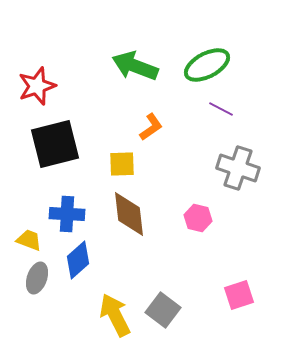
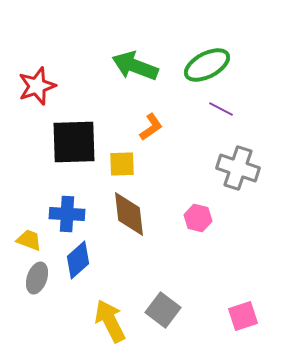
black square: moved 19 px right, 2 px up; rotated 12 degrees clockwise
pink square: moved 4 px right, 21 px down
yellow arrow: moved 5 px left, 6 px down
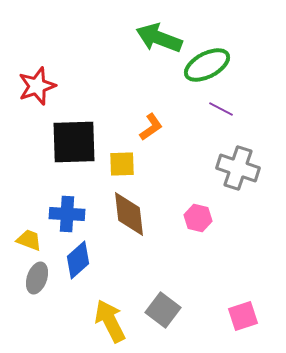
green arrow: moved 24 px right, 28 px up
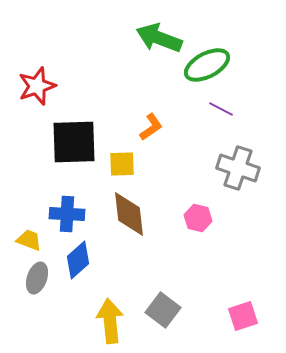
yellow arrow: rotated 21 degrees clockwise
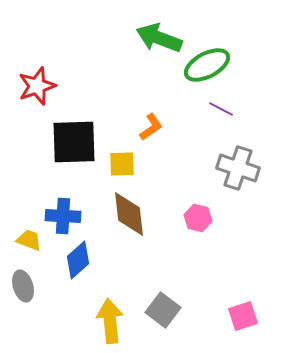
blue cross: moved 4 px left, 2 px down
gray ellipse: moved 14 px left, 8 px down; rotated 36 degrees counterclockwise
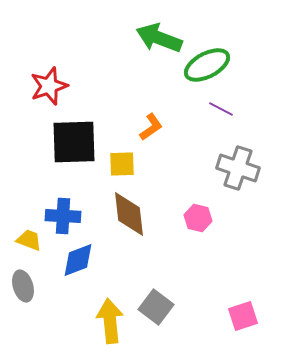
red star: moved 12 px right
blue diamond: rotated 21 degrees clockwise
gray square: moved 7 px left, 3 px up
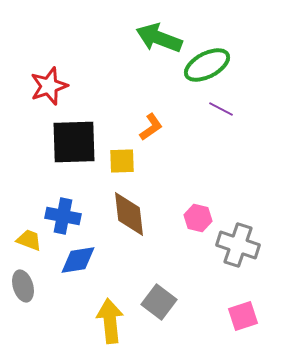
yellow square: moved 3 px up
gray cross: moved 77 px down
blue cross: rotated 8 degrees clockwise
blue diamond: rotated 12 degrees clockwise
gray square: moved 3 px right, 5 px up
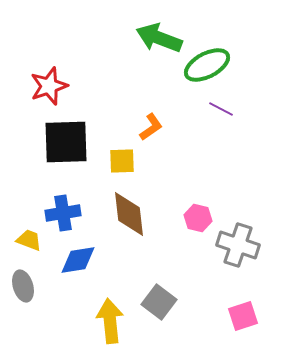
black square: moved 8 px left
blue cross: moved 3 px up; rotated 20 degrees counterclockwise
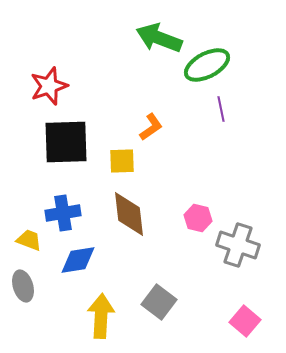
purple line: rotated 50 degrees clockwise
pink square: moved 2 px right, 5 px down; rotated 32 degrees counterclockwise
yellow arrow: moved 9 px left, 5 px up; rotated 9 degrees clockwise
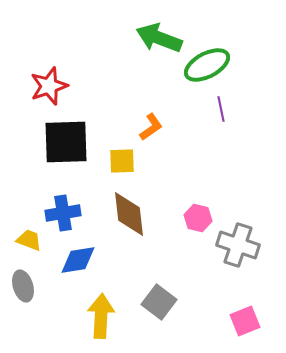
pink square: rotated 28 degrees clockwise
